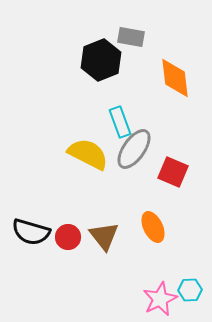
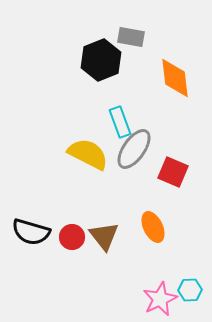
red circle: moved 4 px right
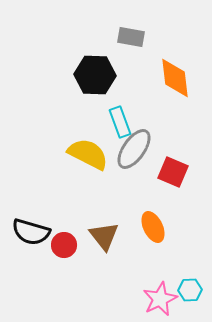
black hexagon: moved 6 px left, 15 px down; rotated 24 degrees clockwise
red circle: moved 8 px left, 8 px down
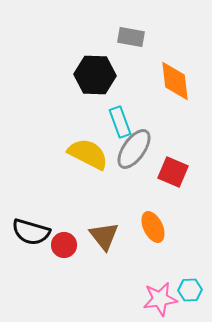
orange diamond: moved 3 px down
pink star: rotated 16 degrees clockwise
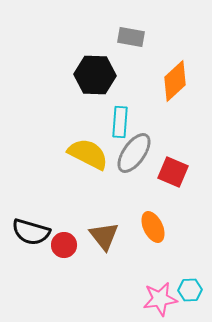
orange diamond: rotated 54 degrees clockwise
cyan rectangle: rotated 24 degrees clockwise
gray ellipse: moved 4 px down
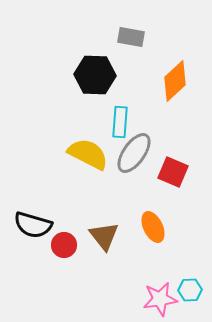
black semicircle: moved 2 px right, 7 px up
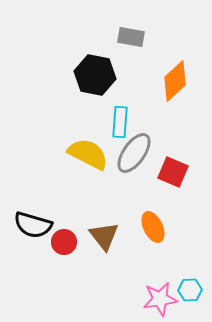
black hexagon: rotated 9 degrees clockwise
red circle: moved 3 px up
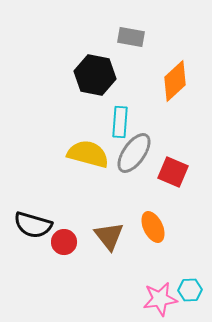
yellow semicircle: rotated 12 degrees counterclockwise
brown triangle: moved 5 px right
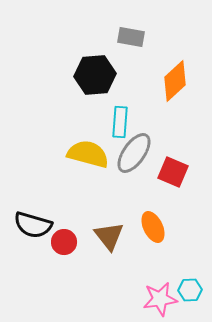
black hexagon: rotated 15 degrees counterclockwise
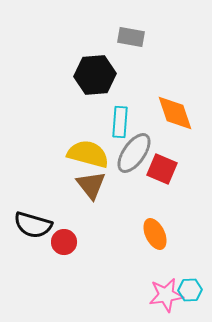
orange diamond: moved 32 px down; rotated 66 degrees counterclockwise
red square: moved 11 px left, 3 px up
orange ellipse: moved 2 px right, 7 px down
brown triangle: moved 18 px left, 51 px up
pink star: moved 6 px right, 4 px up
